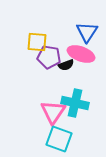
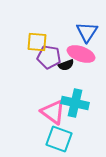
pink triangle: rotated 28 degrees counterclockwise
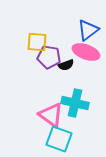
blue triangle: moved 1 px right, 2 px up; rotated 20 degrees clockwise
pink ellipse: moved 5 px right, 2 px up
pink triangle: moved 2 px left, 3 px down
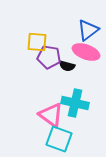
black semicircle: moved 1 px right, 1 px down; rotated 35 degrees clockwise
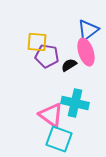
pink ellipse: rotated 52 degrees clockwise
purple pentagon: moved 2 px left, 1 px up
black semicircle: moved 2 px right, 1 px up; rotated 133 degrees clockwise
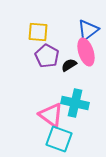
yellow square: moved 1 px right, 10 px up
purple pentagon: rotated 20 degrees clockwise
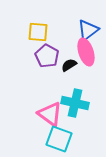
pink triangle: moved 1 px left, 1 px up
